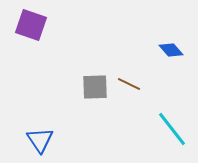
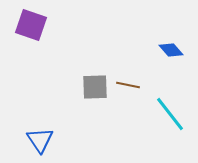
brown line: moved 1 px left, 1 px down; rotated 15 degrees counterclockwise
cyan line: moved 2 px left, 15 px up
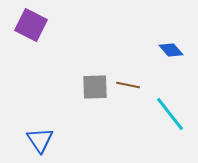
purple square: rotated 8 degrees clockwise
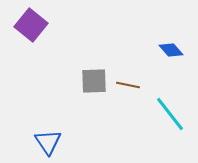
purple square: rotated 12 degrees clockwise
gray square: moved 1 px left, 6 px up
blue triangle: moved 8 px right, 2 px down
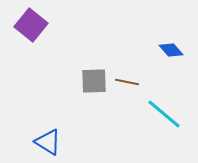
brown line: moved 1 px left, 3 px up
cyan line: moved 6 px left; rotated 12 degrees counterclockwise
blue triangle: rotated 24 degrees counterclockwise
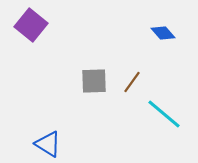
blue diamond: moved 8 px left, 17 px up
brown line: moved 5 px right; rotated 65 degrees counterclockwise
blue triangle: moved 2 px down
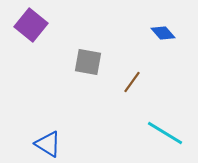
gray square: moved 6 px left, 19 px up; rotated 12 degrees clockwise
cyan line: moved 1 px right, 19 px down; rotated 9 degrees counterclockwise
